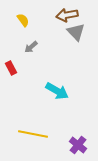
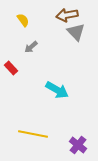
red rectangle: rotated 16 degrees counterclockwise
cyan arrow: moved 1 px up
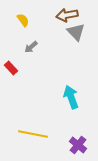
cyan arrow: moved 14 px right, 7 px down; rotated 140 degrees counterclockwise
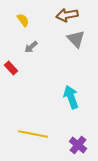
gray triangle: moved 7 px down
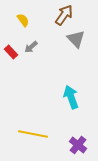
brown arrow: moved 3 px left; rotated 135 degrees clockwise
red rectangle: moved 16 px up
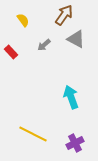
gray triangle: rotated 18 degrees counterclockwise
gray arrow: moved 13 px right, 2 px up
yellow line: rotated 16 degrees clockwise
purple cross: moved 3 px left, 2 px up; rotated 24 degrees clockwise
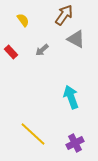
gray arrow: moved 2 px left, 5 px down
yellow line: rotated 16 degrees clockwise
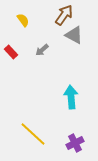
gray triangle: moved 2 px left, 4 px up
cyan arrow: rotated 15 degrees clockwise
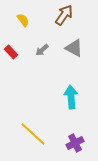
gray triangle: moved 13 px down
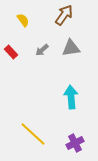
gray triangle: moved 3 px left; rotated 36 degrees counterclockwise
